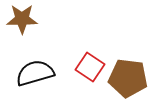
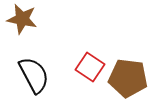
brown star: rotated 12 degrees clockwise
black semicircle: moved 1 px left, 2 px down; rotated 78 degrees clockwise
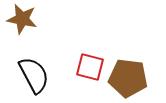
red square: rotated 20 degrees counterclockwise
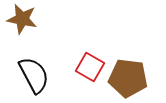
red square: rotated 16 degrees clockwise
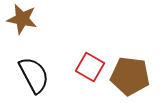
brown pentagon: moved 2 px right, 2 px up
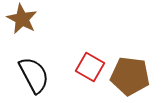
brown star: rotated 16 degrees clockwise
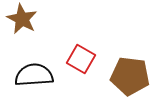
red square: moved 9 px left, 8 px up
black semicircle: rotated 66 degrees counterclockwise
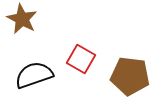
black semicircle: rotated 15 degrees counterclockwise
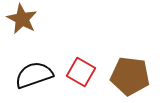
red square: moved 13 px down
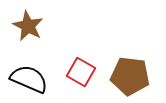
brown star: moved 6 px right, 7 px down
black semicircle: moved 5 px left, 4 px down; rotated 42 degrees clockwise
